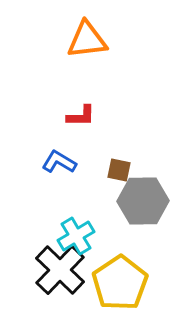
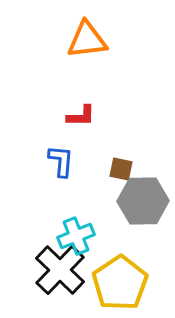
blue L-shape: moved 2 px right, 1 px up; rotated 64 degrees clockwise
brown square: moved 2 px right, 1 px up
cyan cross: rotated 9 degrees clockwise
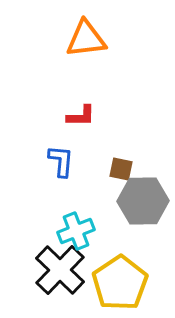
orange triangle: moved 1 px left, 1 px up
cyan cross: moved 5 px up
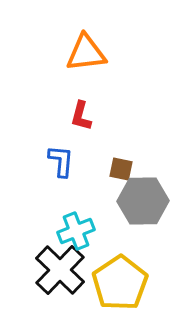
orange triangle: moved 14 px down
red L-shape: rotated 104 degrees clockwise
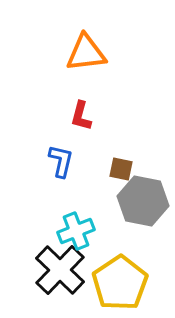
blue L-shape: rotated 8 degrees clockwise
gray hexagon: rotated 12 degrees clockwise
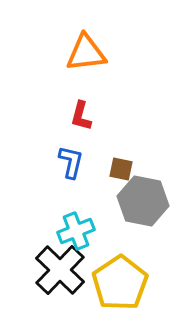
blue L-shape: moved 10 px right, 1 px down
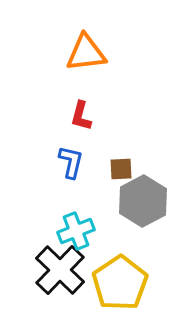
brown square: rotated 15 degrees counterclockwise
gray hexagon: rotated 21 degrees clockwise
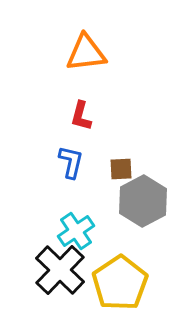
cyan cross: rotated 12 degrees counterclockwise
